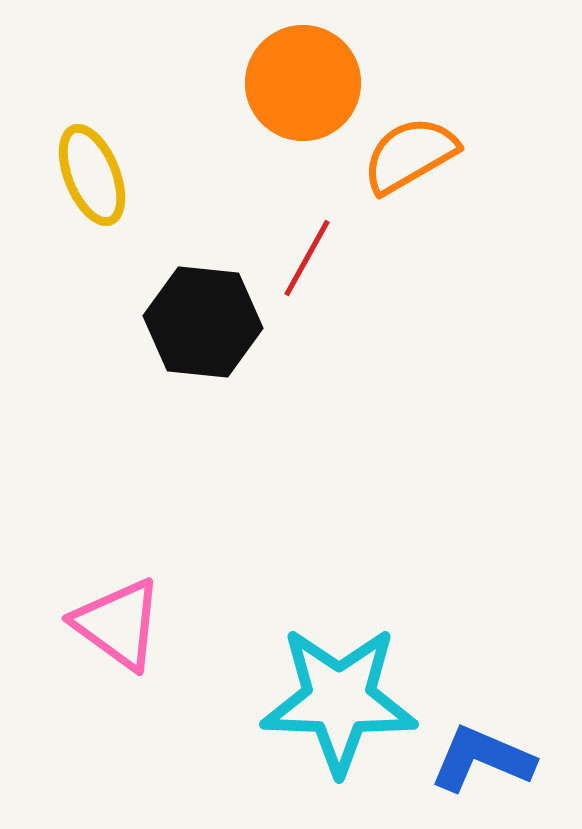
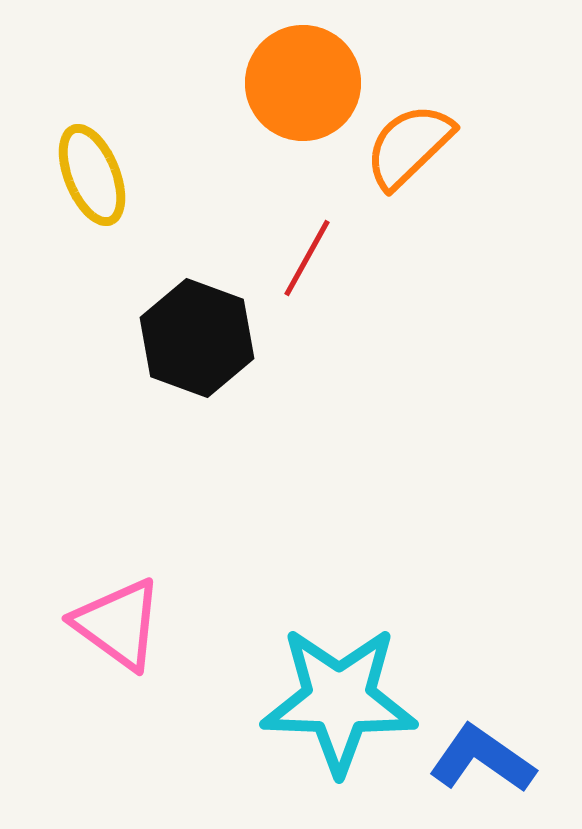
orange semicircle: moved 1 px left, 9 px up; rotated 14 degrees counterclockwise
black hexagon: moved 6 px left, 16 px down; rotated 14 degrees clockwise
blue L-shape: rotated 12 degrees clockwise
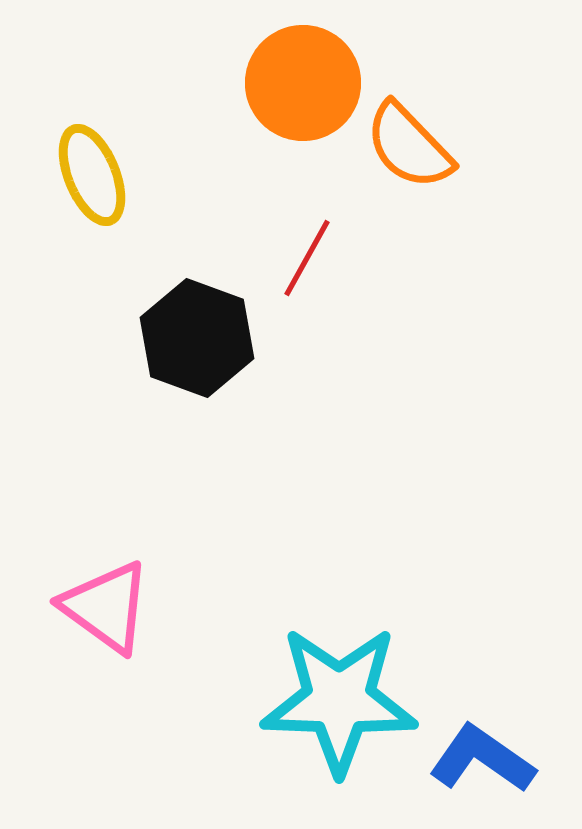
orange semicircle: rotated 90 degrees counterclockwise
pink triangle: moved 12 px left, 17 px up
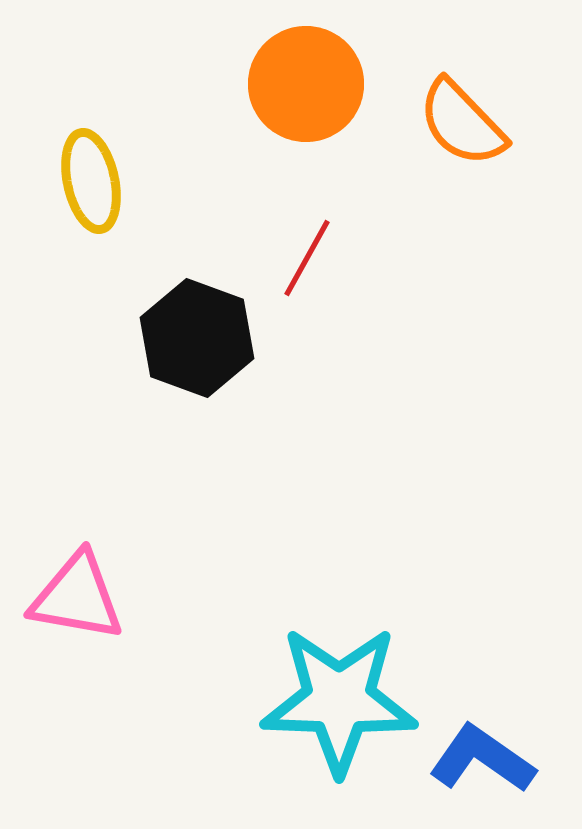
orange circle: moved 3 px right, 1 px down
orange semicircle: moved 53 px right, 23 px up
yellow ellipse: moved 1 px left, 6 px down; rotated 10 degrees clockwise
pink triangle: moved 29 px left, 10 px up; rotated 26 degrees counterclockwise
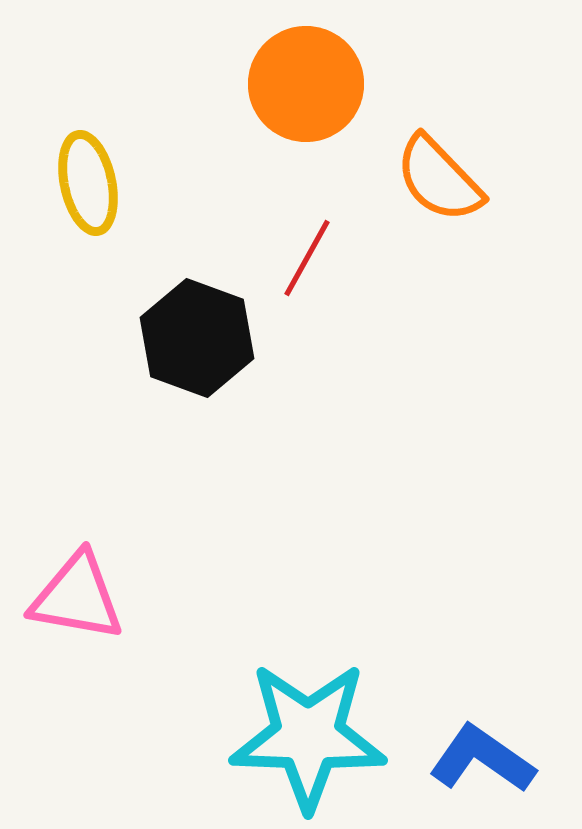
orange semicircle: moved 23 px left, 56 px down
yellow ellipse: moved 3 px left, 2 px down
cyan star: moved 31 px left, 36 px down
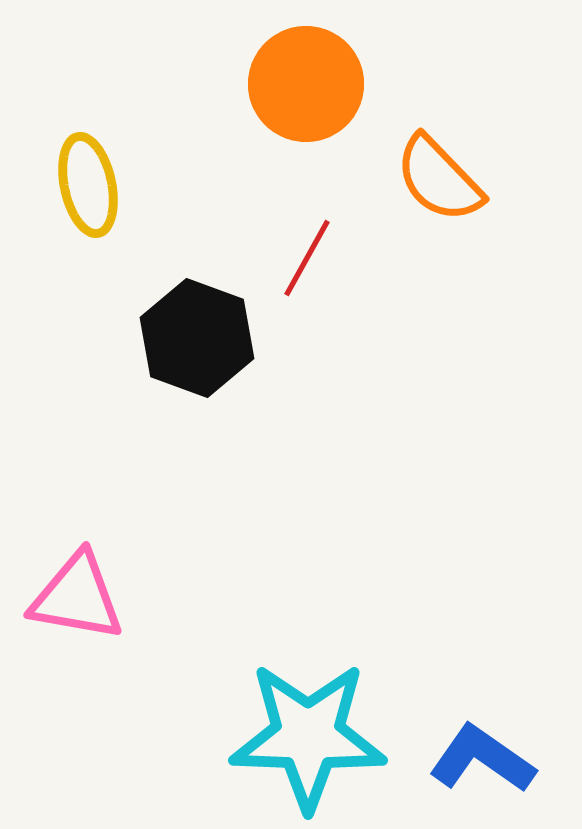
yellow ellipse: moved 2 px down
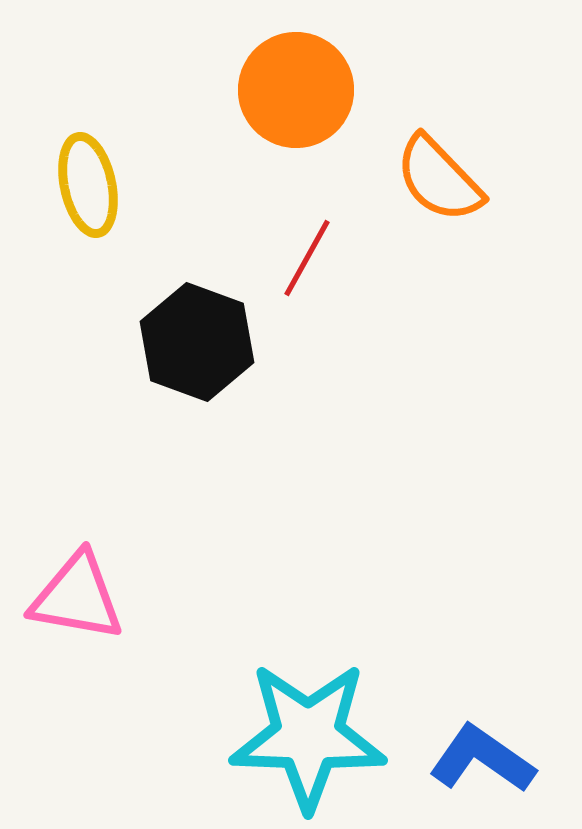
orange circle: moved 10 px left, 6 px down
black hexagon: moved 4 px down
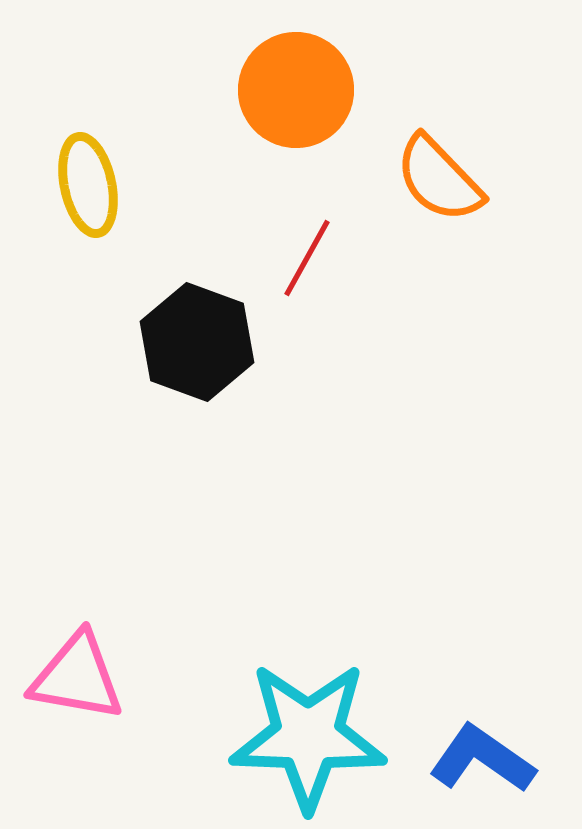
pink triangle: moved 80 px down
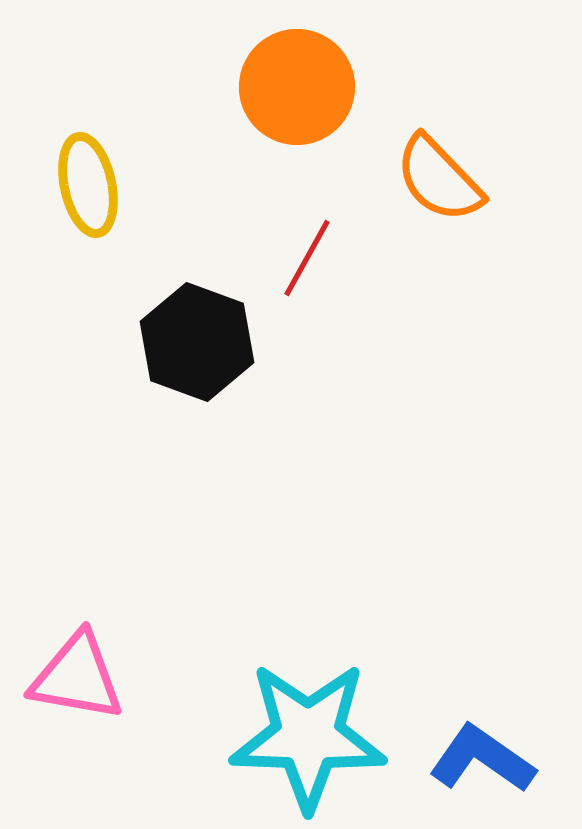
orange circle: moved 1 px right, 3 px up
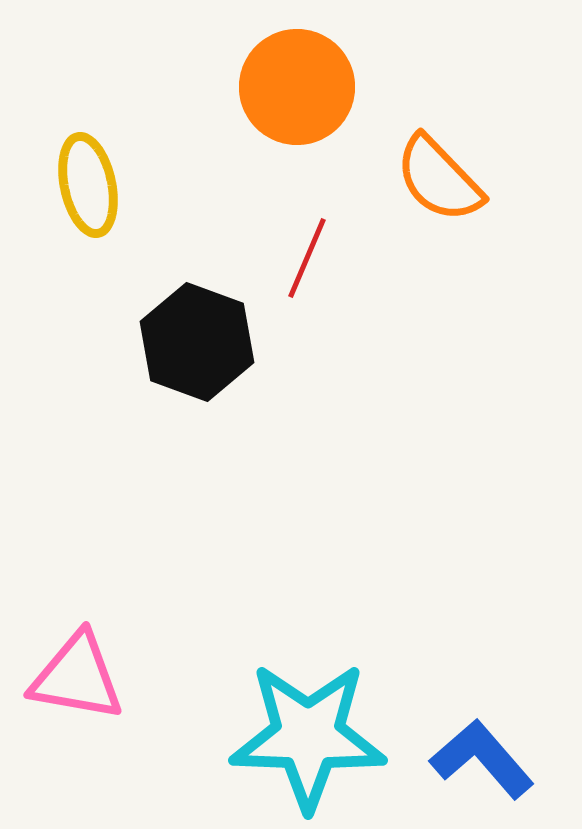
red line: rotated 6 degrees counterclockwise
blue L-shape: rotated 14 degrees clockwise
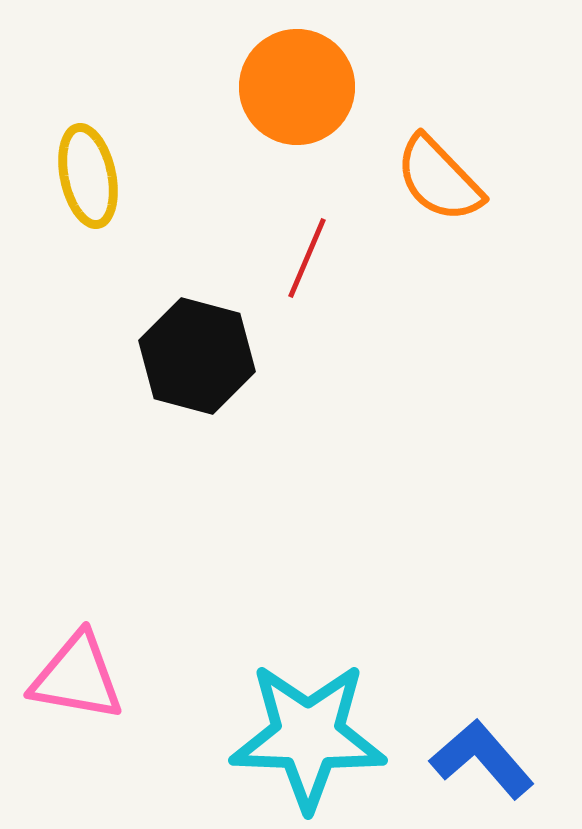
yellow ellipse: moved 9 px up
black hexagon: moved 14 px down; rotated 5 degrees counterclockwise
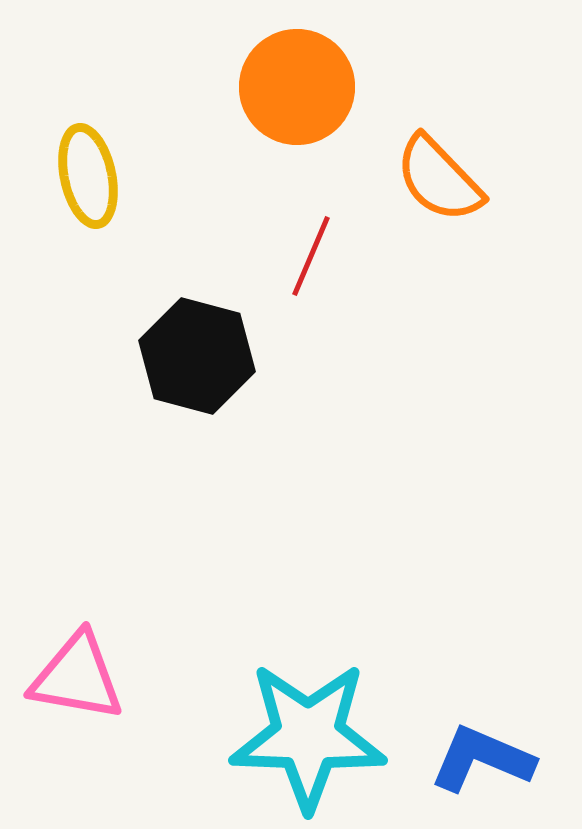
red line: moved 4 px right, 2 px up
blue L-shape: rotated 26 degrees counterclockwise
